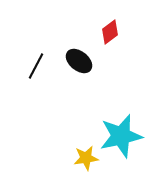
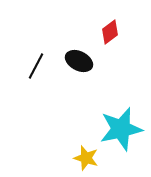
black ellipse: rotated 12 degrees counterclockwise
cyan star: moved 7 px up
yellow star: rotated 25 degrees clockwise
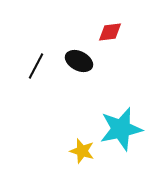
red diamond: rotated 30 degrees clockwise
yellow star: moved 4 px left, 7 px up
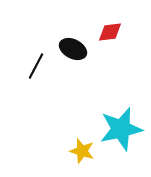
black ellipse: moved 6 px left, 12 px up
